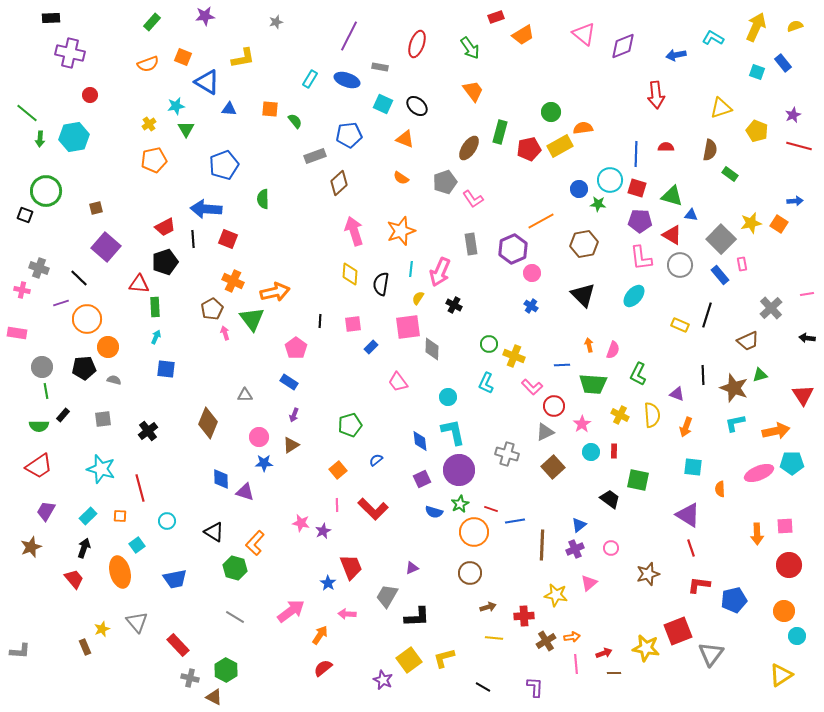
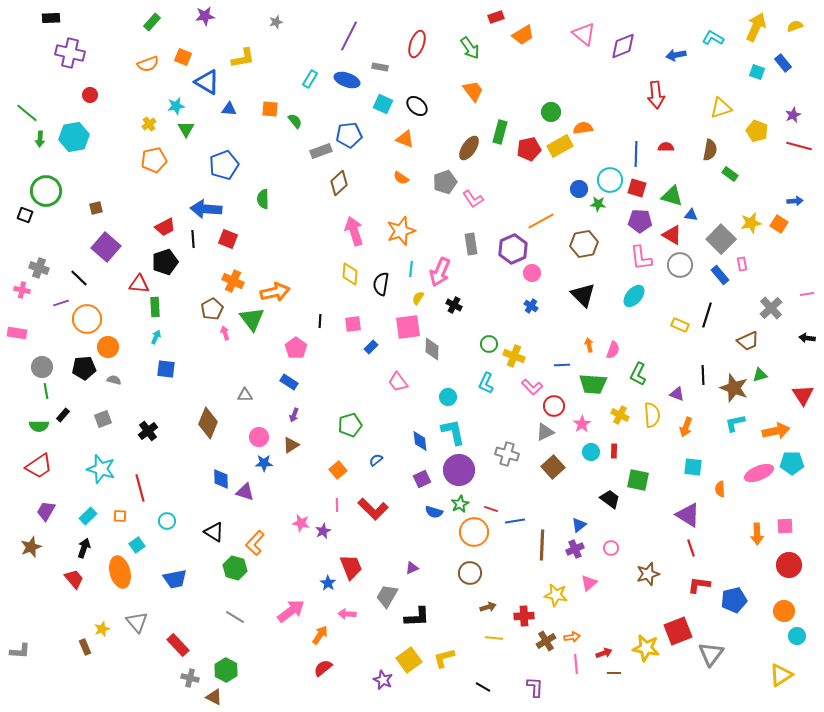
gray rectangle at (315, 156): moved 6 px right, 5 px up
gray square at (103, 419): rotated 12 degrees counterclockwise
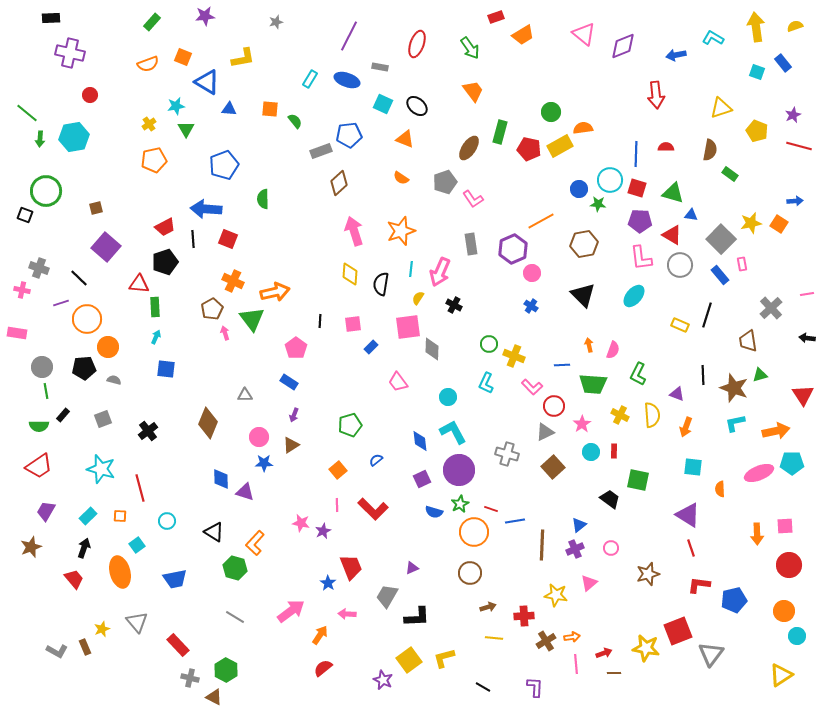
yellow arrow at (756, 27): rotated 32 degrees counterclockwise
red pentagon at (529, 149): rotated 25 degrees clockwise
green triangle at (672, 196): moved 1 px right, 3 px up
brown trapezoid at (748, 341): rotated 105 degrees clockwise
cyan L-shape at (453, 432): rotated 16 degrees counterclockwise
gray L-shape at (20, 651): moved 37 px right; rotated 25 degrees clockwise
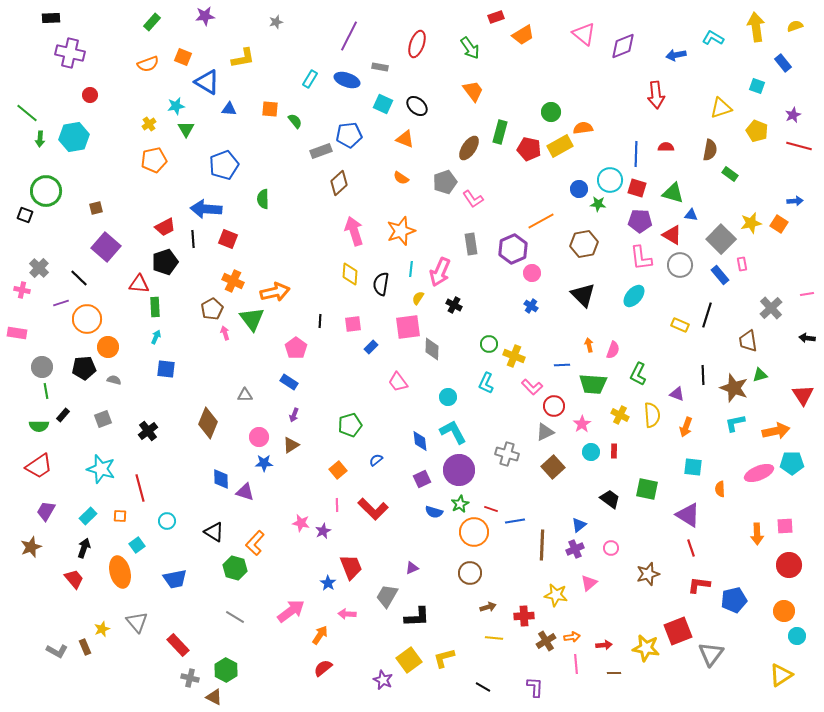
cyan square at (757, 72): moved 14 px down
gray cross at (39, 268): rotated 24 degrees clockwise
green square at (638, 480): moved 9 px right, 9 px down
red arrow at (604, 653): moved 8 px up; rotated 14 degrees clockwise
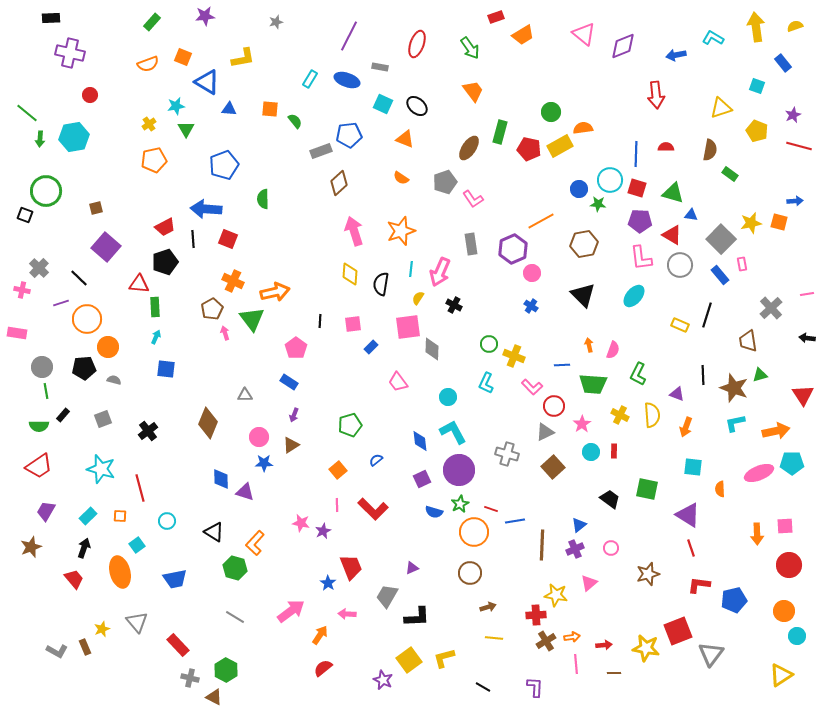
orange square at (779, 224): moved 2 px up; rotated 18 degrees counterclockwise
red cross at (524, 616): moved 12 px right, 1 px up
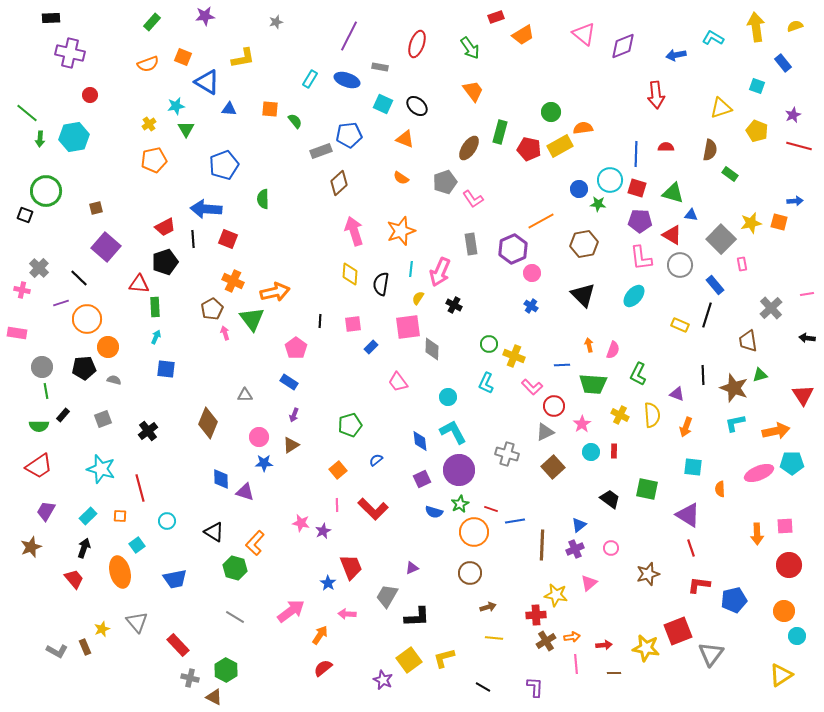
blue rectangle at (720, 275): moved 5 px left, 10 px down
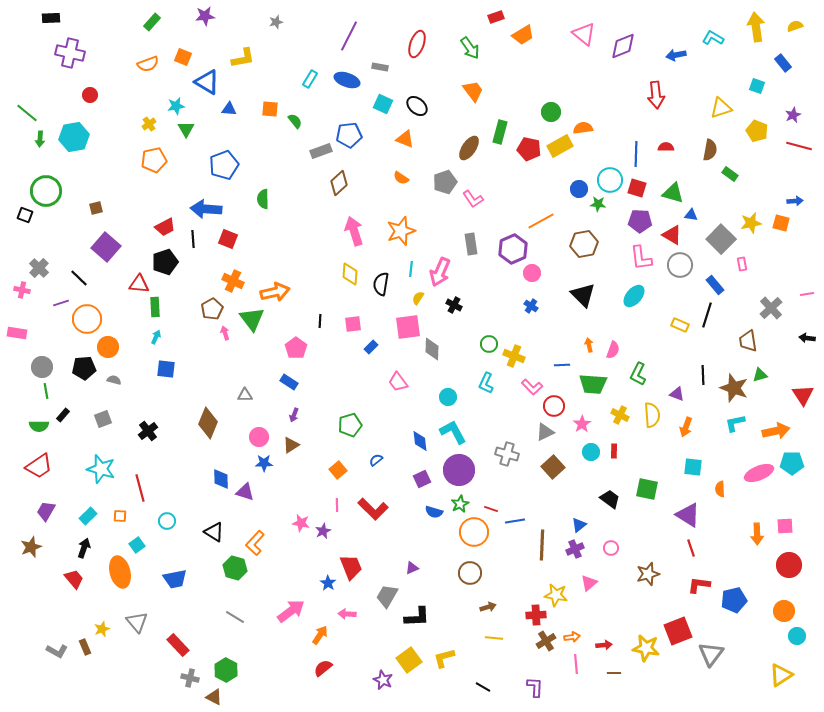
orange square at (779, 222): moved 2 px right, 1 px down
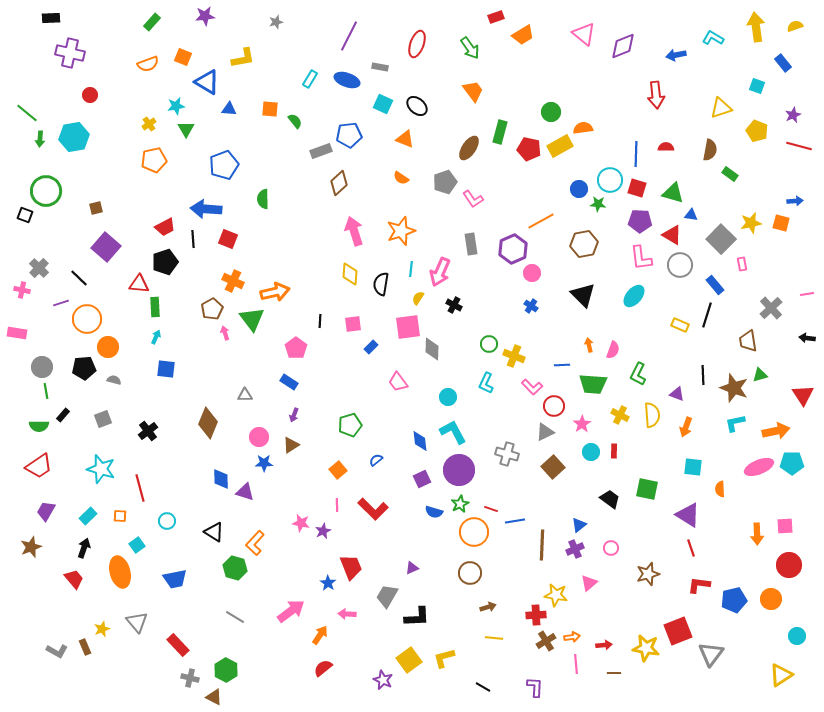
pink ellipse at (759, 473): moved 6 px up
orange circle at (784, 611): moved 13 px left, 12 px up
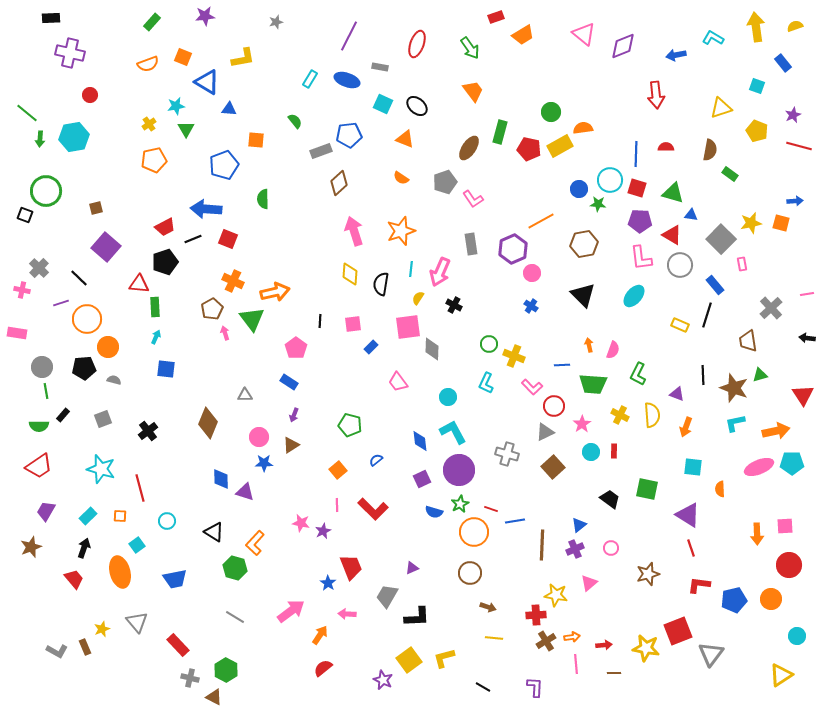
orange square at (270, 109): moved 14 px left, 31 px down
black line at (193, 239): rotated 72 degrees clockwise
green pentagon at (350, 425): rotated 30 degrees clockwise
brown arrow at (488, 607): rotated 35 degrees clockwise
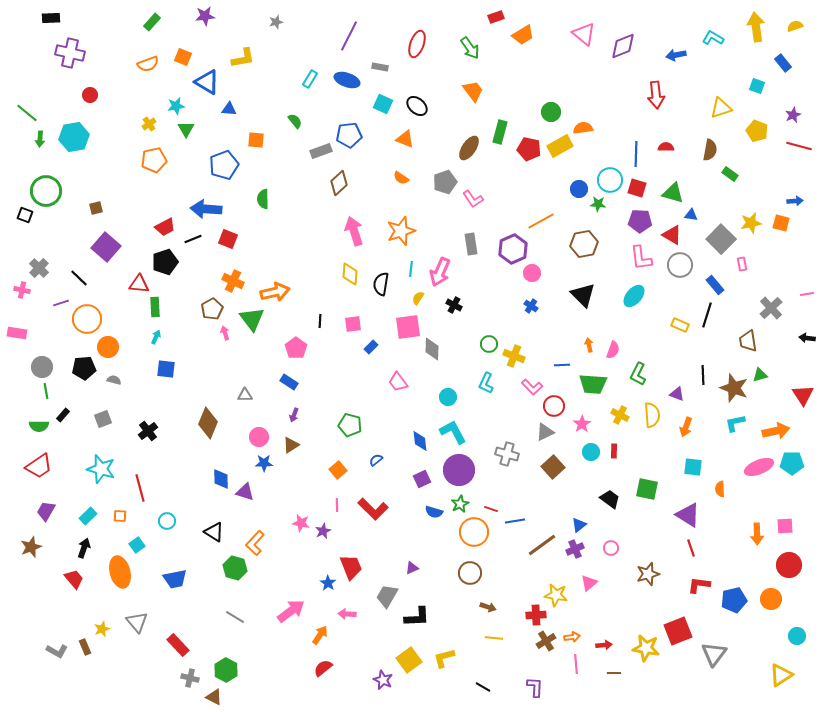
brown line at (542, 545): rotated 52 degrees clockwise
gray triangle at (711, 654): moved 3 px right
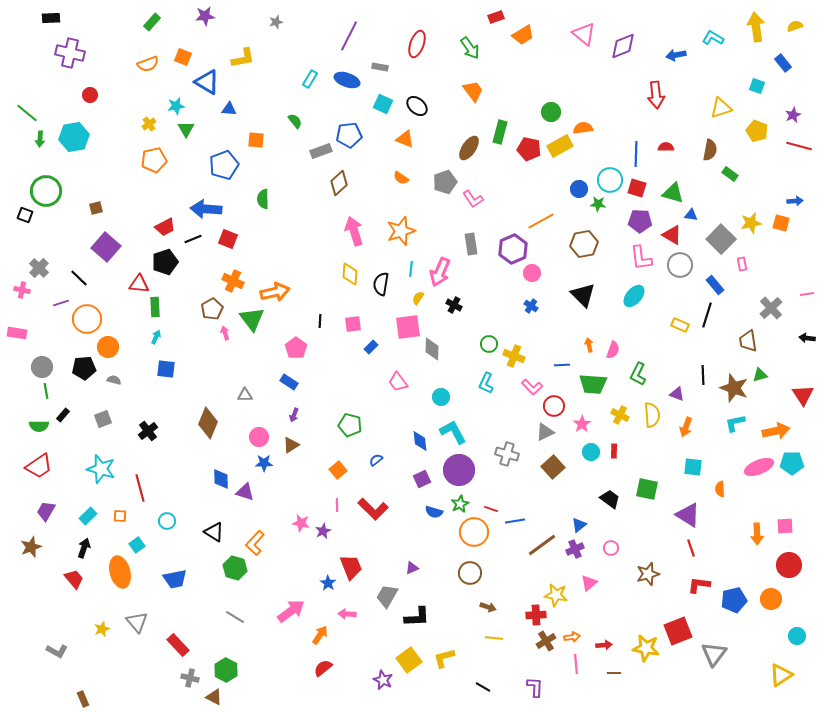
cyan circle at (448, 397): moved 7 px left
brown rectangle at (85, 647): moved 2 px left, 52 px down
